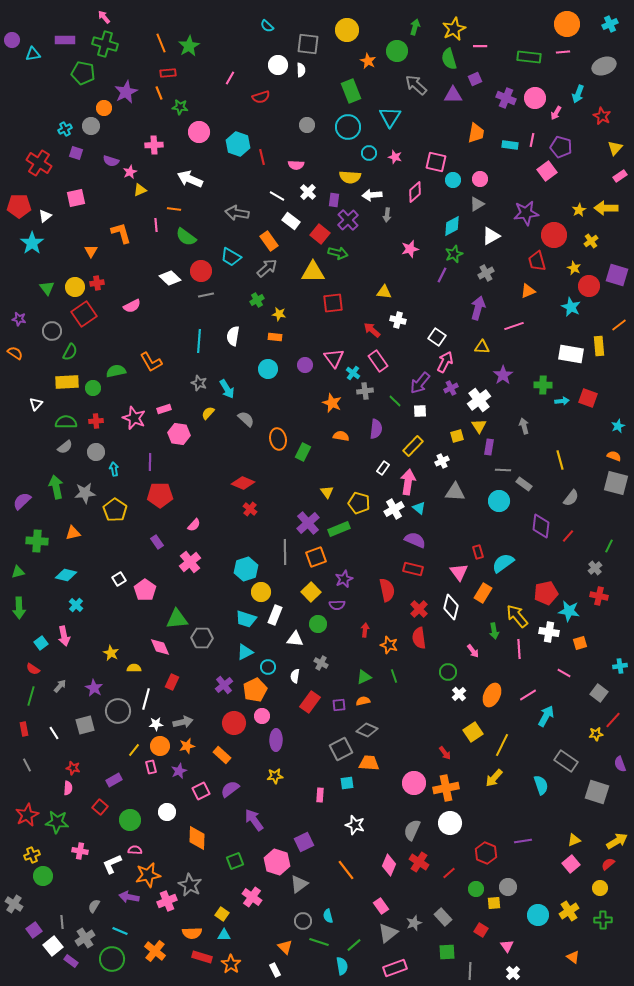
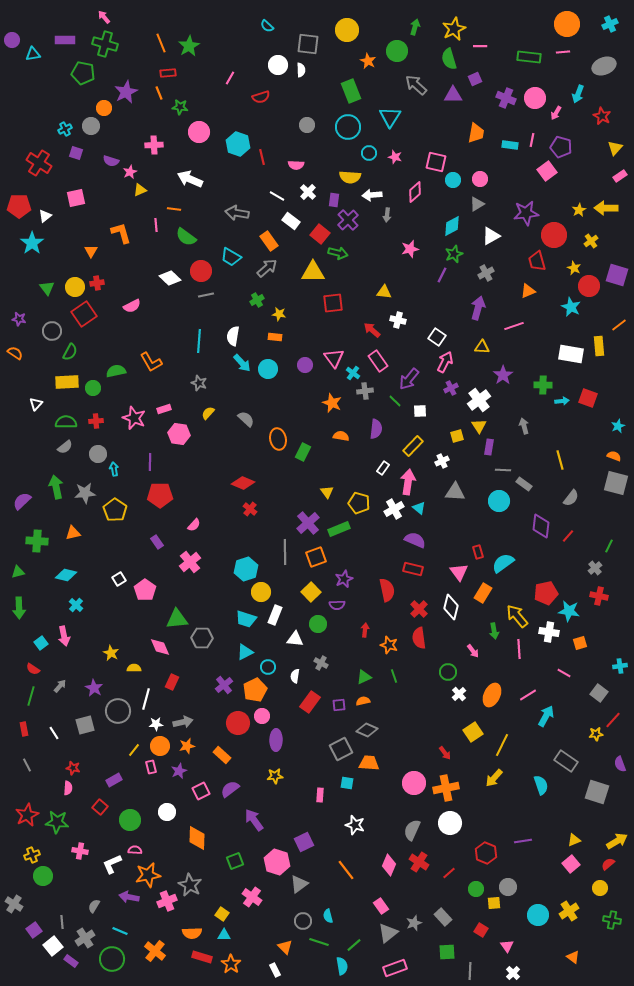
purple arrow at (420, 383): moved 11 px left, 4 px up
cyan arrow at (227, 389): moved 15 px right, 26 px up; rotated 12 degrees counterclockwise
gray circle at (96, 452): moved 2 px right, 2 px down
red circle at (234, 723): moved 4 px right
cyan square at (347, 783): rotated 16 degrees clockwise
green cross at (603, 920): moved 9 px right; rotated 12 degrees clockwise
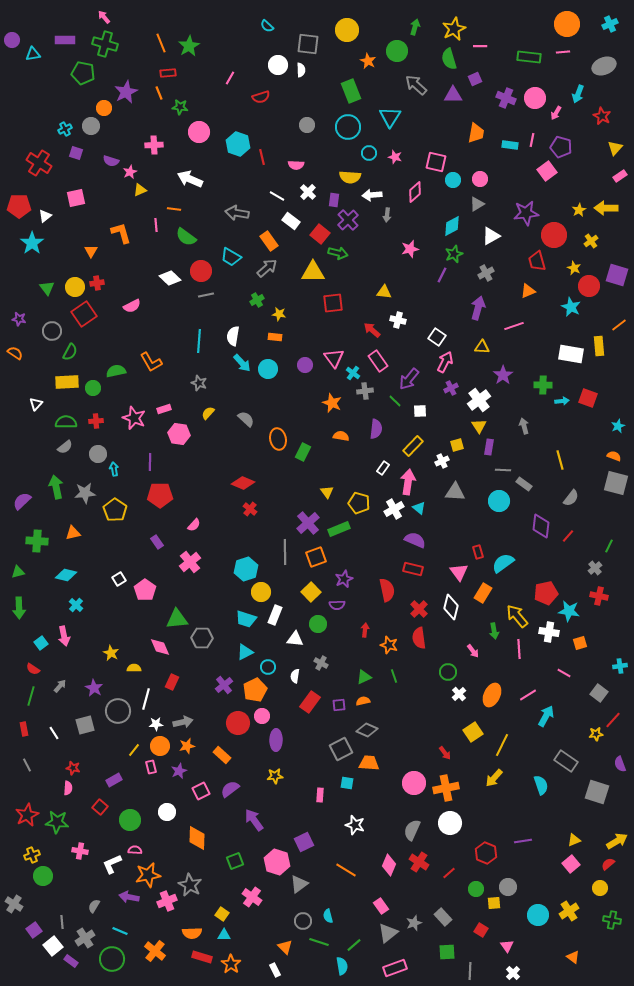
yellow square at (457, 436): moved 9 px down
orange line at (346, 870): rotated 20 degrees counterclockwise
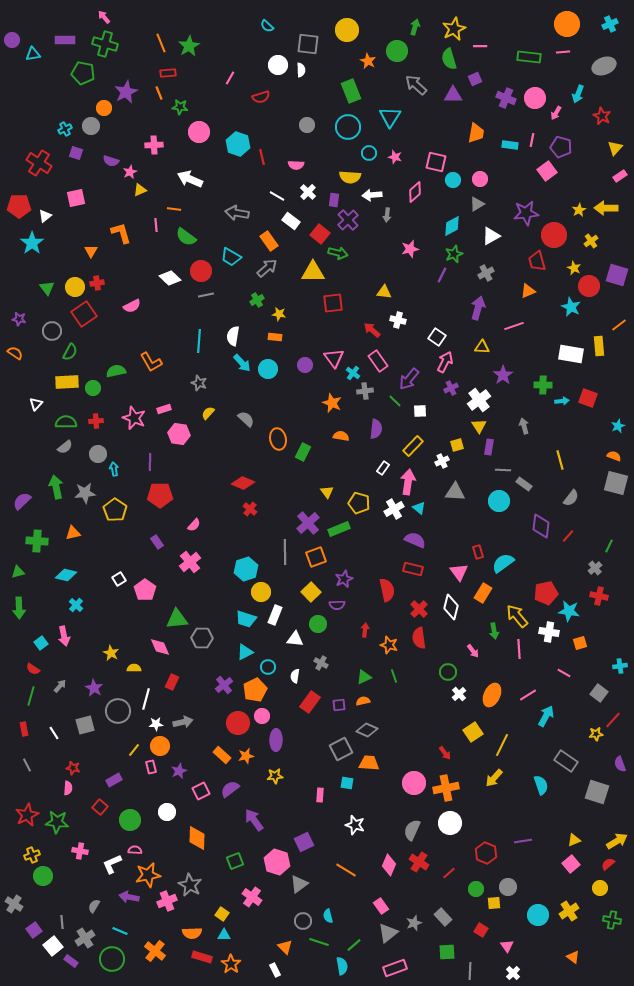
orange star at (187, 746): moved 59 px right, 10 px down
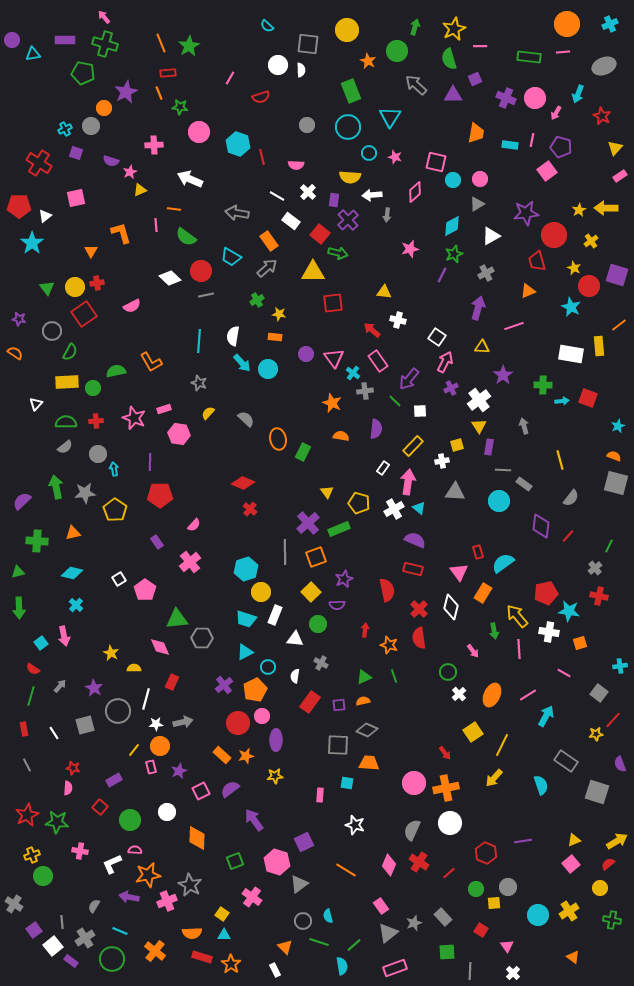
purple circle at (305, 365): moved 1 px right, 11 px up
white cross at (442, 461): rotated 16 degrees clockwise
cyan diamond at (66, 575): moved 6 px right, 2 px up
gray square at (341, 749): moved 3 px left, 4 px up; rotated 30 degrees clockwise
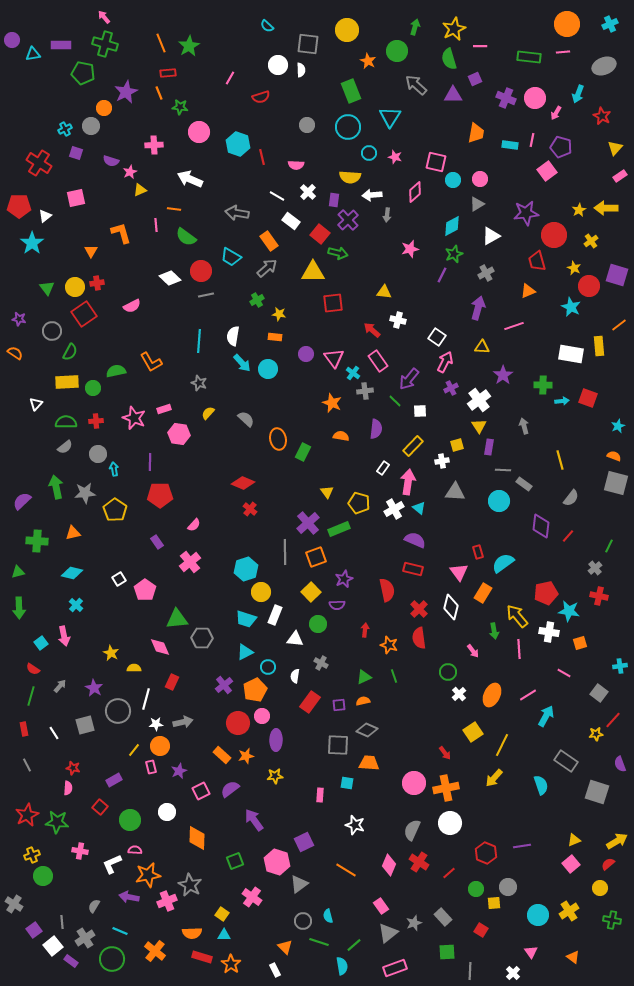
purple rectangle at (65, 40): moved 4 px left, 5 px down
purple line at (523, 841): moved 1 px left, 5 px down
pink triangle at (507, 946): moved 24 px right, 6 px down
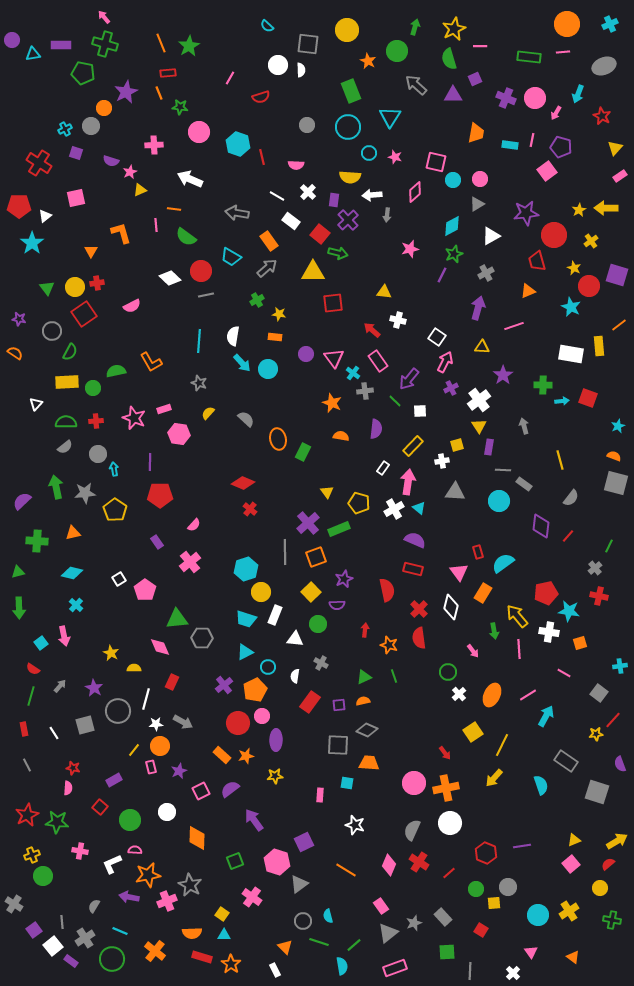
gray arrow at (183, 722): rotated 42 degrees clockwise
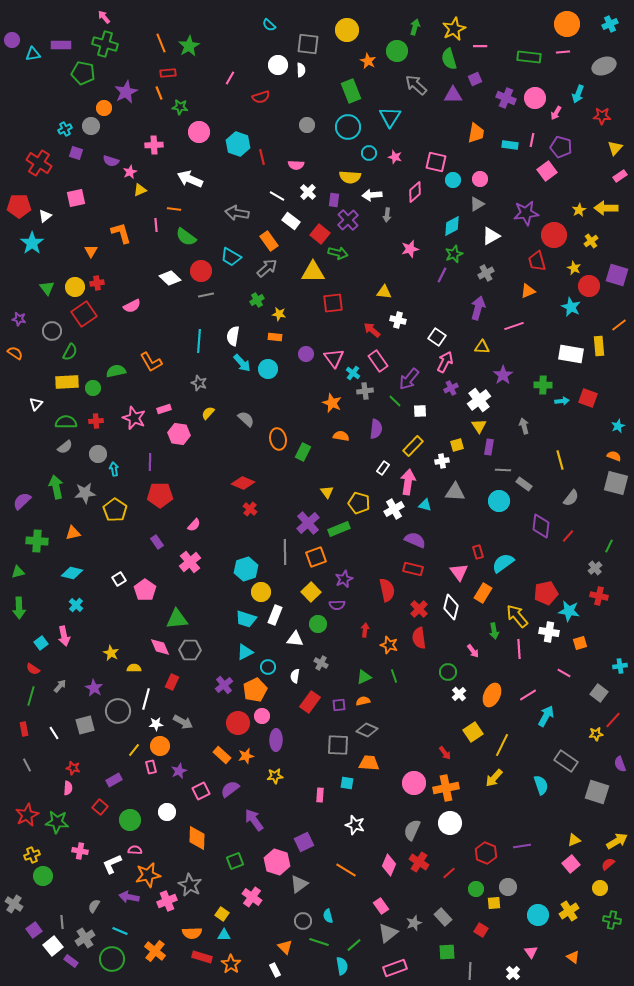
cyan semicircle at (267, 26): moved 2 px right, 1 px up
red star at (602, 116): rotated 24 degrees counterclockwise
cyan triangle at (419, 508): moved 6 px right, 3 px up; rotated 24 degrees counterclockwise
gray hexagon at (202, 638): moved 12 px left, 12 px down
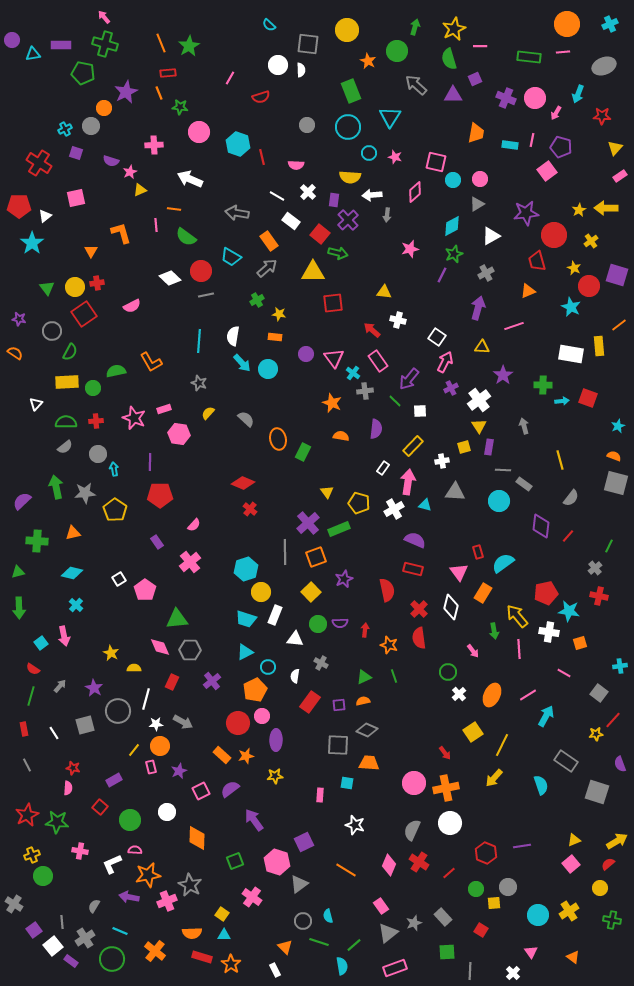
yellow square at (457, 445): moved 7 px right, 2 px down
purple semicircle at (337, 605): moved 3 px right, 18 px down
purple cross at (224, 685): moved 12 px left, 4 px up
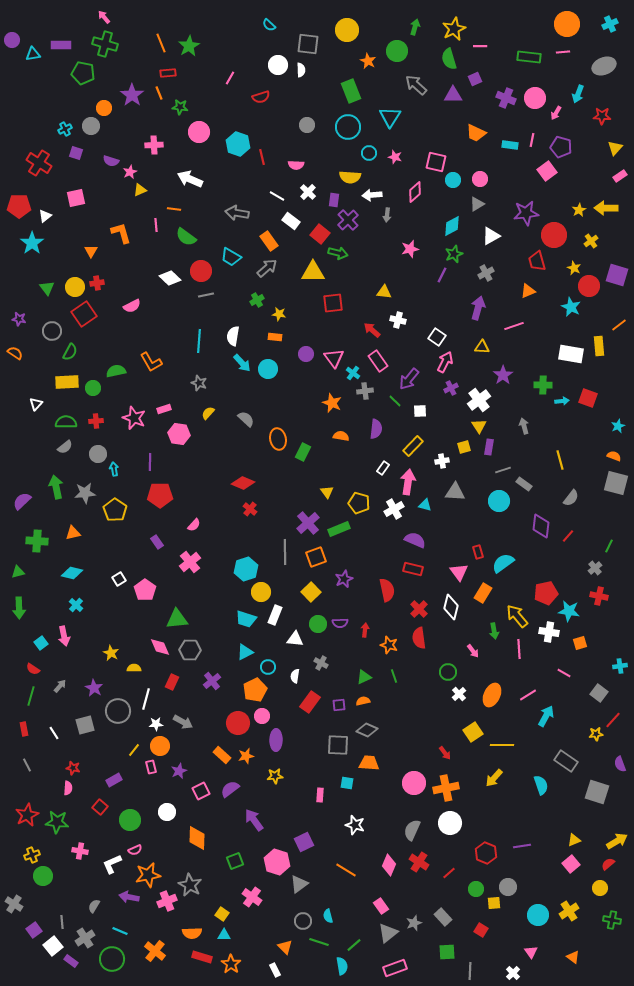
purple star at (126, 92): moved 6 px right, 3 px down; rotated 10 degrees counterclockwise
orange trapezoid at (476, 133): rotated 105 degrees clockwise
gray line at (503, 470): rotated 21 degrees counterclockwise
yellow line at (502, 745): rotated 65 degrees clockwise
pink semicircle at (135, 850): rotated 152 degrees clockwise
